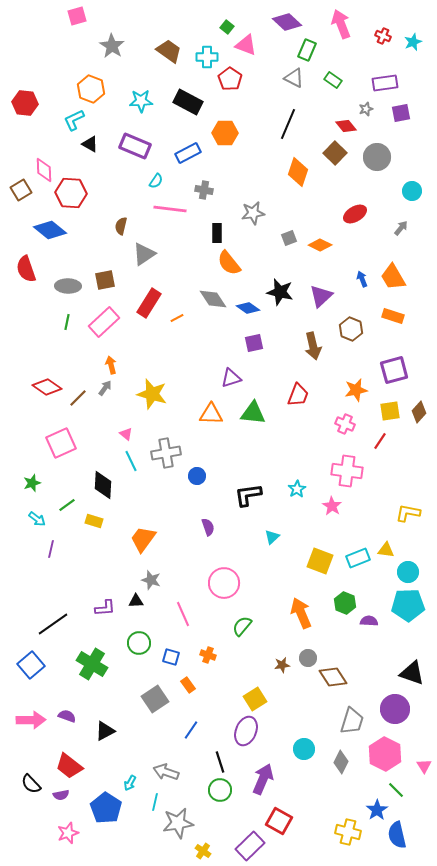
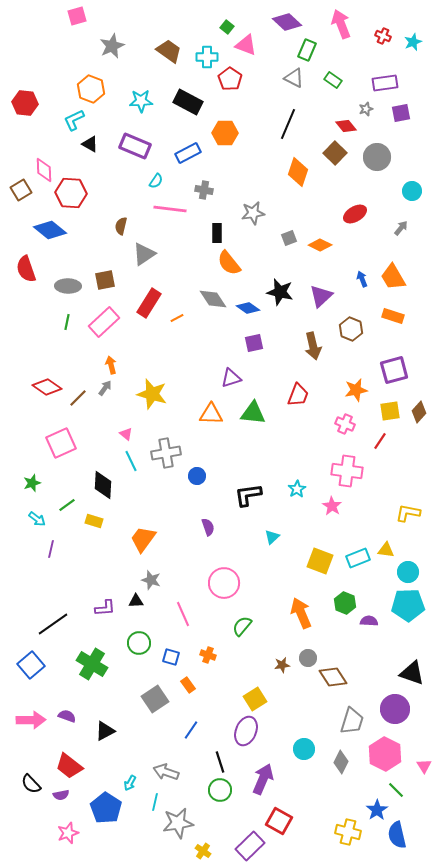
gray star at (112, 46): rotated 15 degrees clockwise
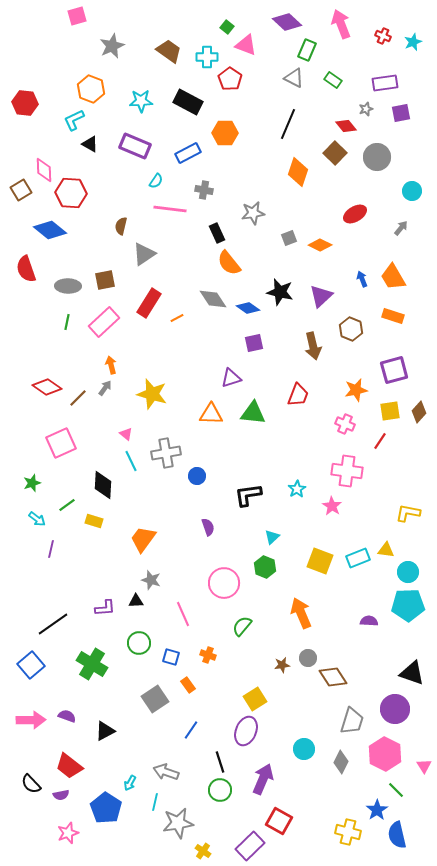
black rectangle at (217, 233): rotated 24 degrees counterclockwise
green hexagon at (345, 603): moved 80 px left, 36 px up
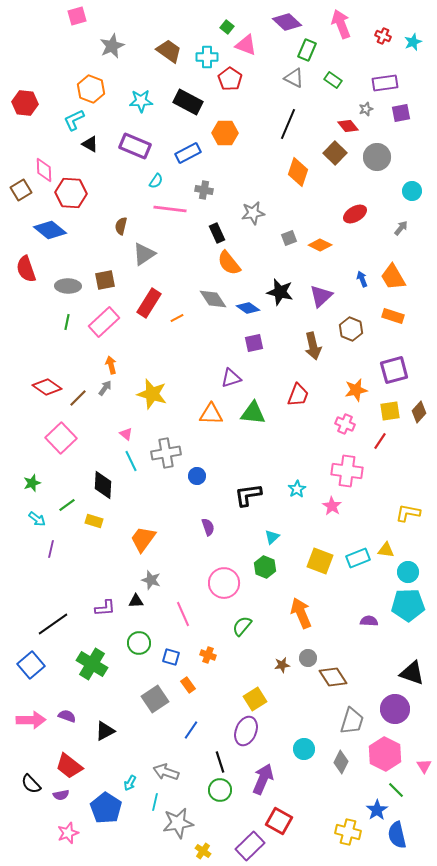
red diamond at (346, 126): moved 2 px right
pink square at (61, 443): moved 5 px up; rotated 20 degrees counterclockwise
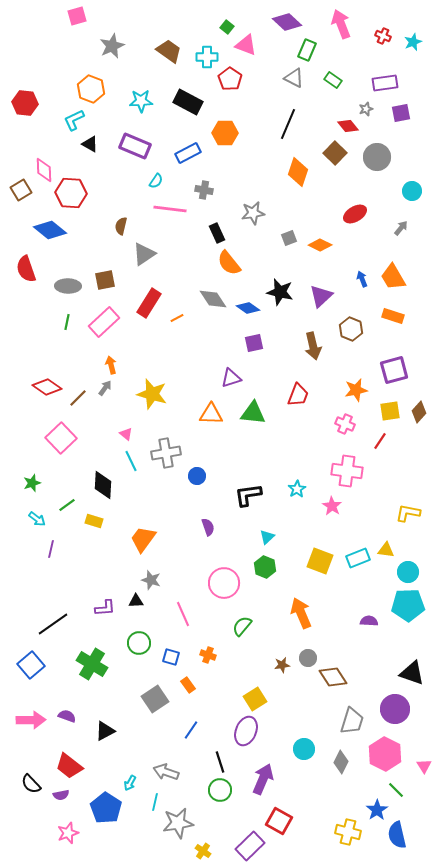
cyan triangle at (272, 537): moved 5 px left
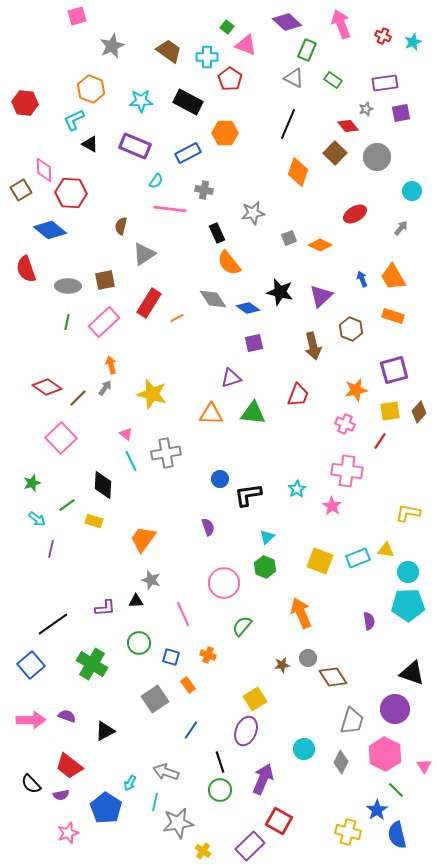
blue circle at (197, 476): moved 23 px right, 3 px down
purple semicircle at (369, 621): rotated 78 degrees clockwise
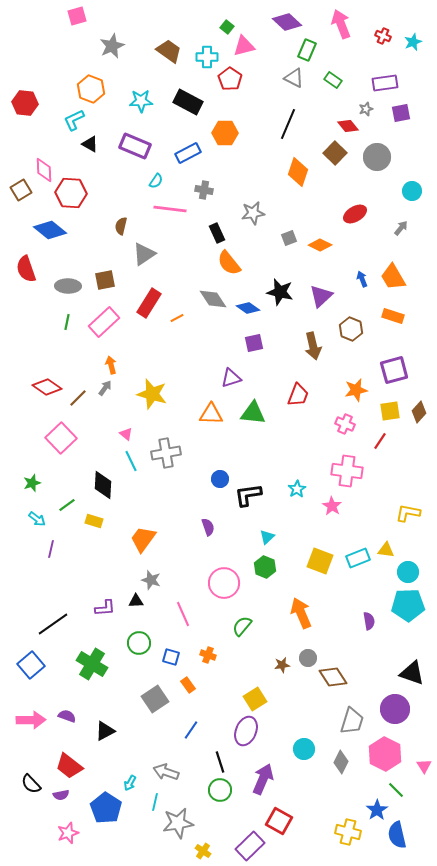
pink triangle at (246, 45): moved 2 px left, 1 px down; rotated 35 degrees counterclockwise
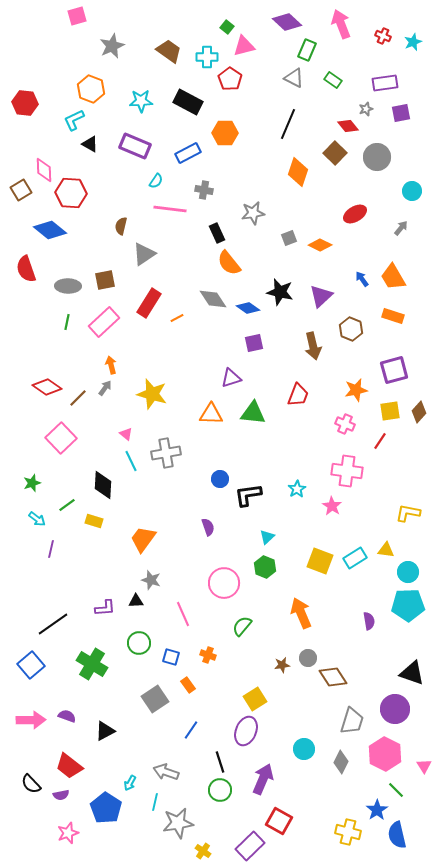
blue arrow at (362, 279): rotated 14 degrees counterclockwise
cyan rectangle at (358, 558): moved 3 px left; rotated 10 degrees counterclockwise
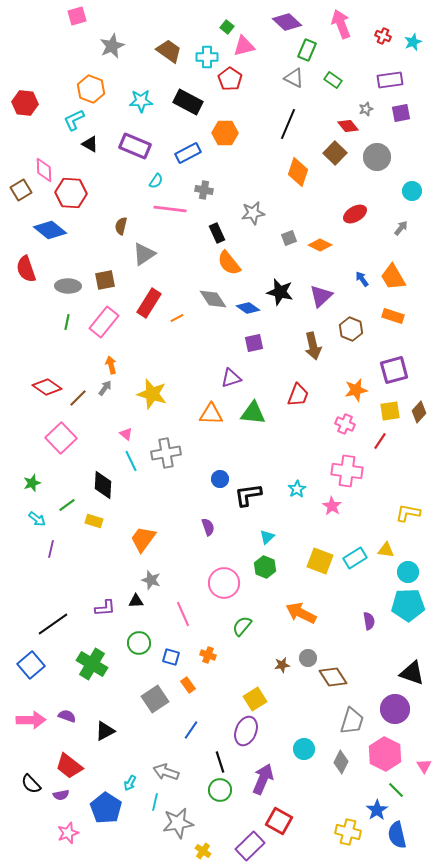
purple rectangle at (385, 83): moved 5 px right, 3 px up
pink rectangle at (104, 322): rotated 8 degrees counterclockwise
orange arrow at (301, 613): rotated 40 degrees counterclockwise
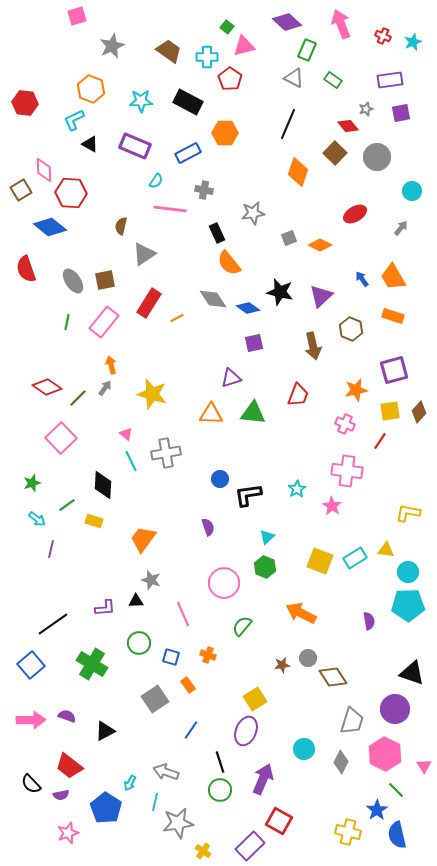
blue diamond at (50, 230): moved 3 px up
gray ellipse at (68, 286): moved 5 px right, 5 px up; rotated 55 degrees clockwise
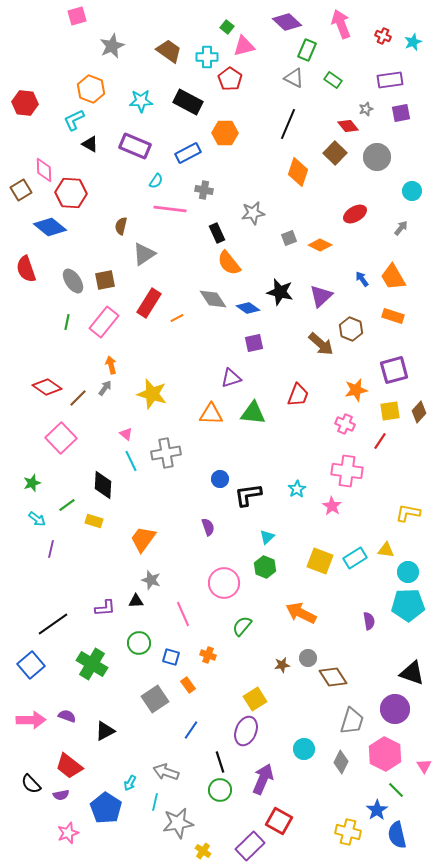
brown arrow at (313, 346): moved 8 px right, 2 px up; rotated 36 degrees counterclockwise
